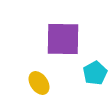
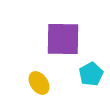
cyan pentagon: moved 4 px left, 1 px down
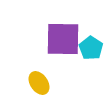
cyan pentagon: moved 26 px up; rotated 10 degrees counterclockwise
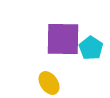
yellow ellipse: moved 10 px right
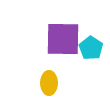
yellow ellipse: rotated 35 degrees clockwise
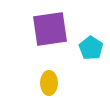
purple square: moved 13 px left, 10 px up; rotated 9 degrees counterclockwise
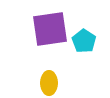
cyan pentagon: moved 7 px left, 7 px up
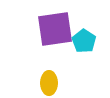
purple square: moved 5 px right
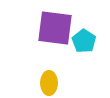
purple square: moved 1 px up; rotated 15 degrees clockwise
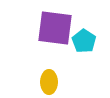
yellow ellipse: moved 1 px up
